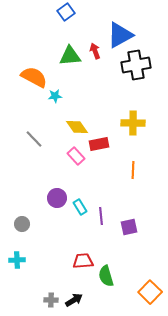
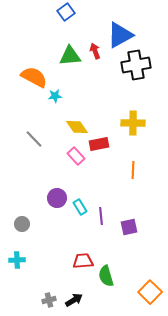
gray cross: moved 2 px left; rotated 16 degrees counterclockwise
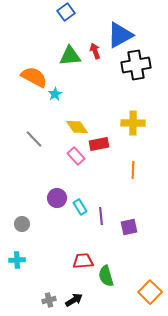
cyan star: moved 2 px up; rotated 24 degrees counterclockwise
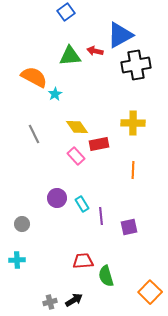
red arrow: rotated 56 degrees counterclockwise
gray line: moved 5 px up; rotated 18 degrees clockwise
cyan rectangle: moved 2 px right, 3 px up
gray cross: moved 1 px right, 2 px down
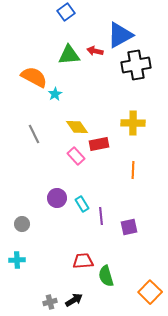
green triangle: moved 1 px left, 1 px up
